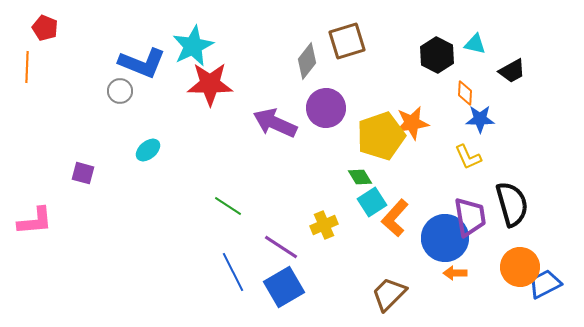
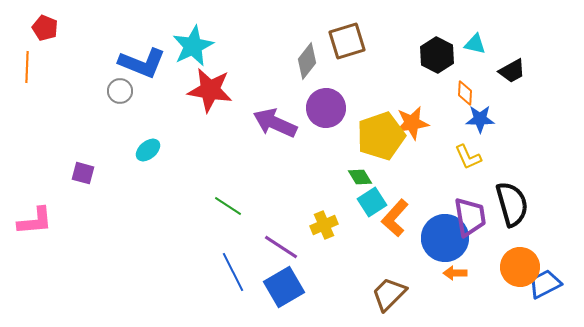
red star: moved 6 px down; rotated 9 degrees clockwise
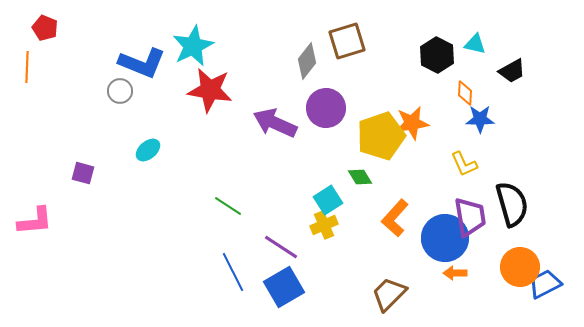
yellow L-shape: moved 4 px left, 7 px down
cyan square: moved 44 px left, 2 px up
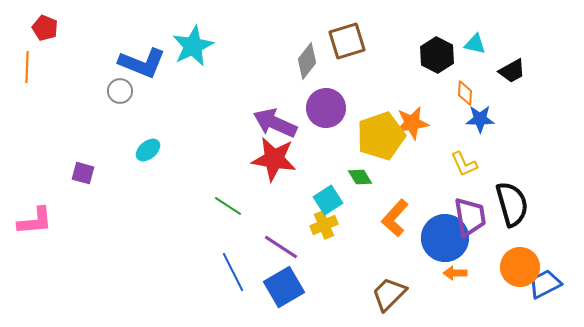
red star: moved 64 px right, 69 px down
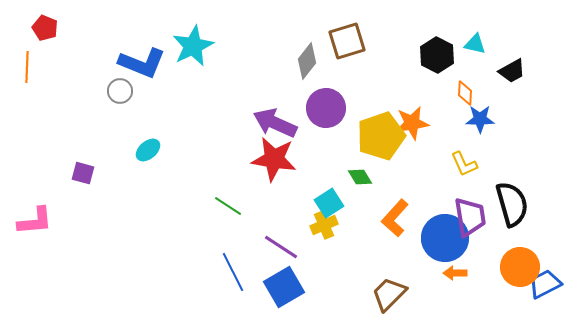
cyan square: moved 1 px right, 3 px down
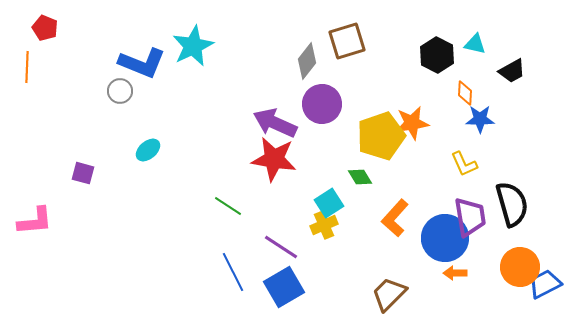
purple circle: moved 4 px left, 4 px up
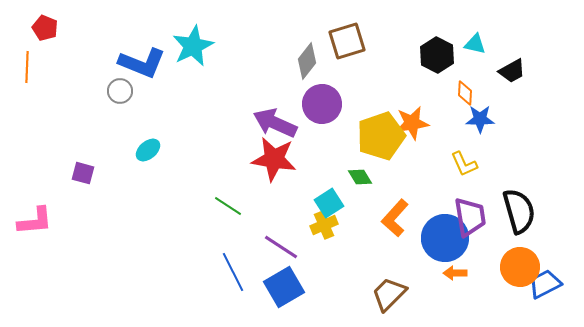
black semicircle: moved 7 px right, 7 px down
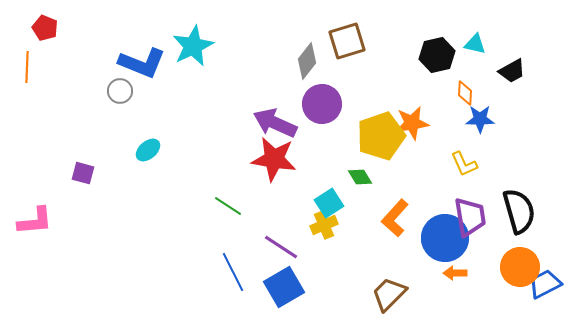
black hexagon: rotated 20 degrees clockwise
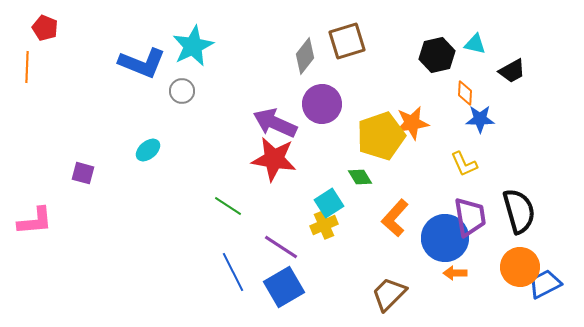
gray diamond: moved 2 px left, 5 px up
gray circle: moved 62 px right
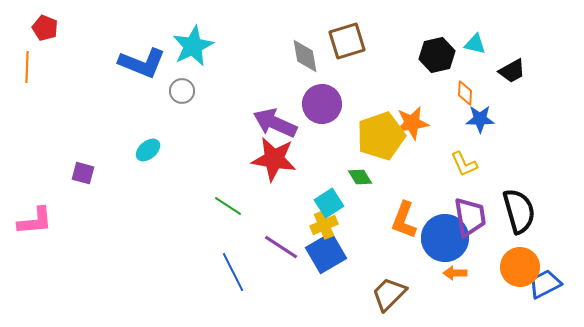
gray diamond: rotated 48 degrees counterclockwise
orange L-shape: moved 9 px right, 2 px down; rotated 21 degrees counterclockwise
blue square: moved 42 px right, 34 px up
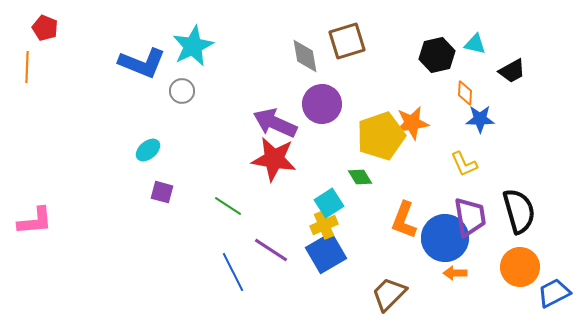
purple square: moved 79 px right, 19 px down
purple line: moved 10 px left, 3 px down
blue trapezoid: moved 9 px right, 9 px down
